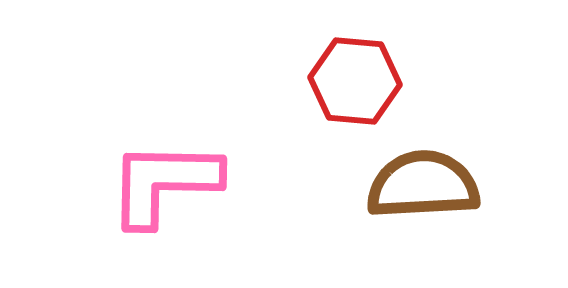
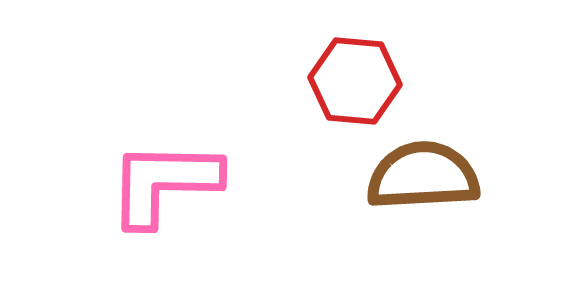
brown semicircle: moved 9 px up
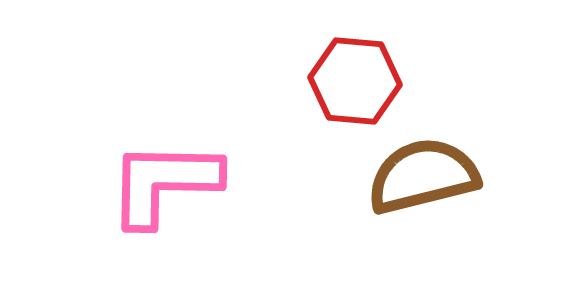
brown semicircle: rotated 11 degrees counterclockwise
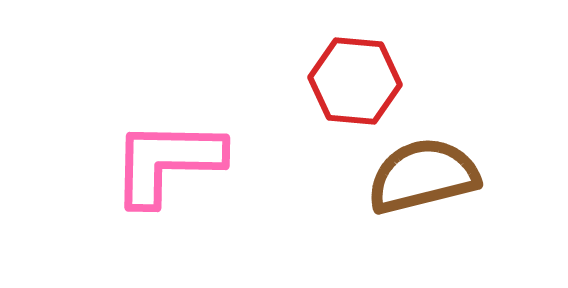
pink L-shape: moved 3 px right, 21 px up
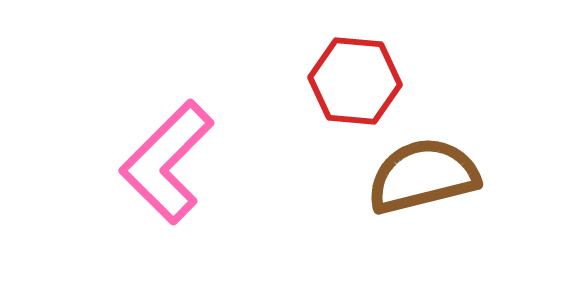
pink L-shape: rotated 46 degrees counterclockwise
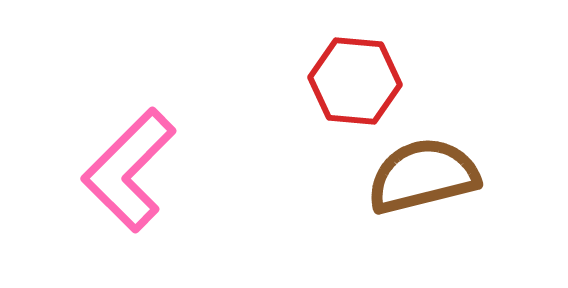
pink L-shape: moved 38 px left, 8 px down
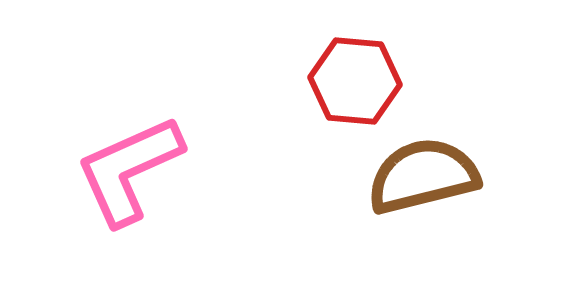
pink L-shape: rotated 21 degrees clockwise
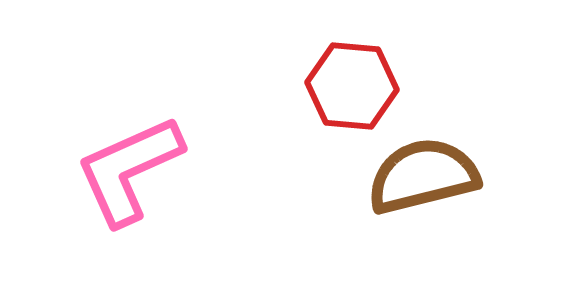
red hexagon: moved 3 px left, 5 px down
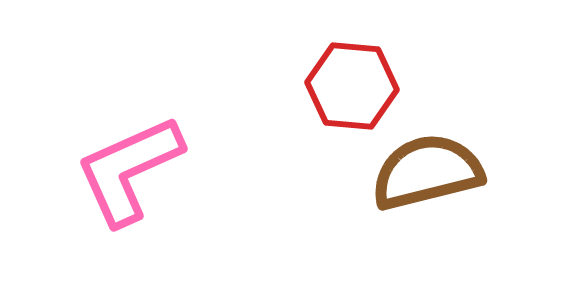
brown semicircle: moved 4 px right, 4 px up
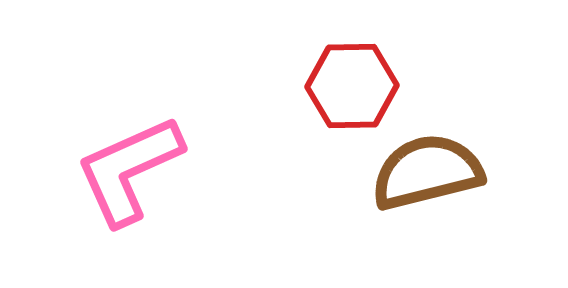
red hexagon: rotated 6 degrees counterclockwise
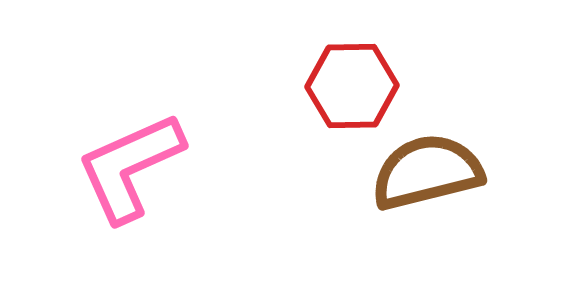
pink L-shape: moved 1 px right, 3 px up
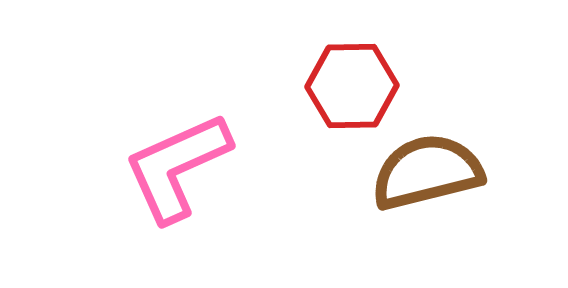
pink L-shape: moved 47 px right
